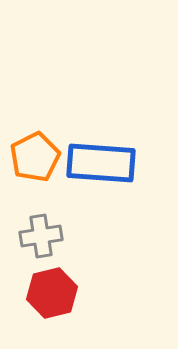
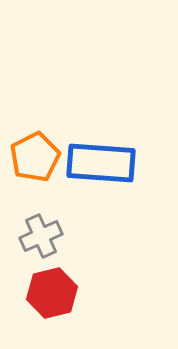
gray cross: rotated 15 degrees counterclockwise
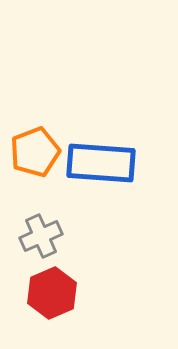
orange pentagon: moved 5 px up; rotated 6 degrees clockwise
red hexagon: rotated 9 degrees counterclockwise
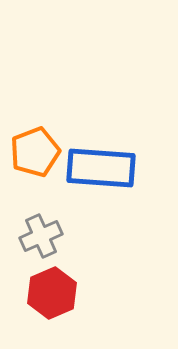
blue rectangle: moved 5 px down
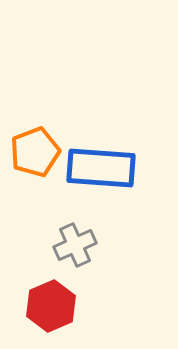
gray cross: moved 34 px right, 9 px down
red hexagon: moved 1 px left, 13 px down
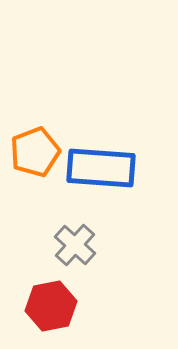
gray cross: rotated 24 degrees counterclockwise
red hexagon: rotated 12 degrees clockwise
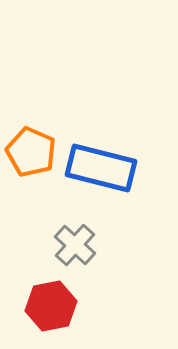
orange pentagon: moved 4 px left; rotated 27 degrees counterclockwise
blue rectangle: rotated 10 degrees clockwise
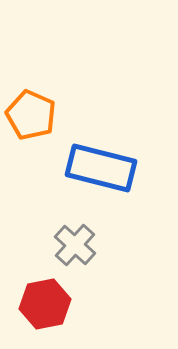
orange pentagon: moved 37 px up
red hexagon: moved 6 px left, 2 px up
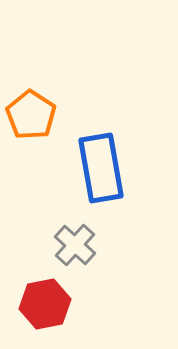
orange pentagon: rotated 9 degrees clockwise
blue rectangle: rotated 66 degrees clockwise
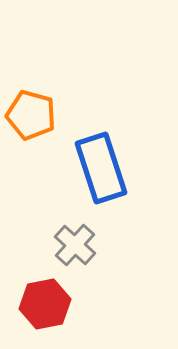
orange pentagon: rotated 18 degrees counterclockwise
blue rectangle: rotated 8 degrees counterclockwise
